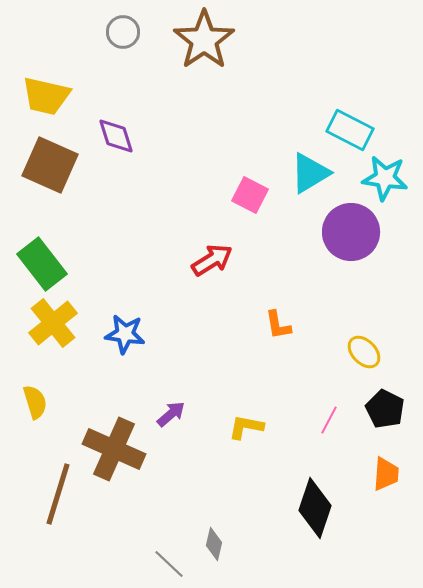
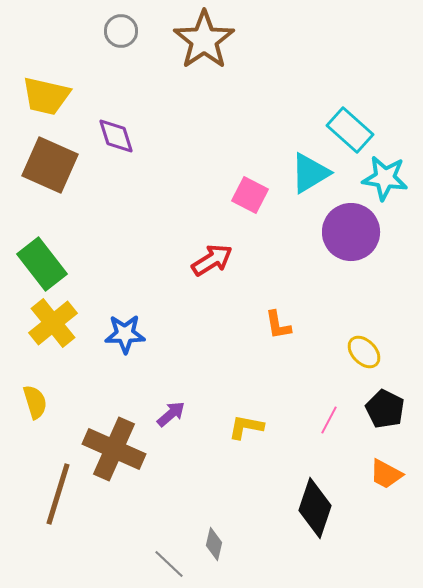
gray circle: moved 2 px left, 1 px up
cyan rectangle: rotated 15 degrees clockwise
blue star: rotated 9 degrees counterclockwise
orange trapezoid: rotated 114 degrees clockwise
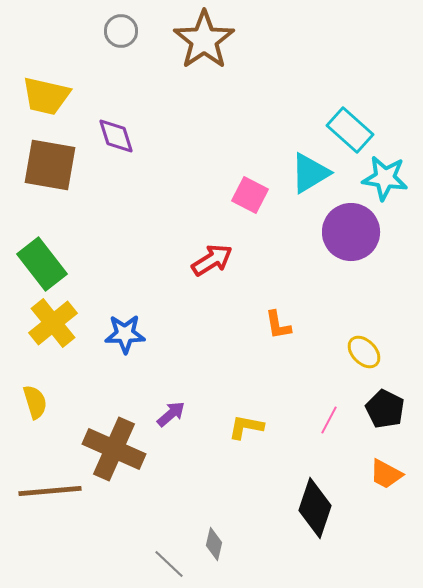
brown square: rotated 14 degrees counterclockwise
brown line: moved 8 px left, 3 px up; rotated 68 degrees clockwise
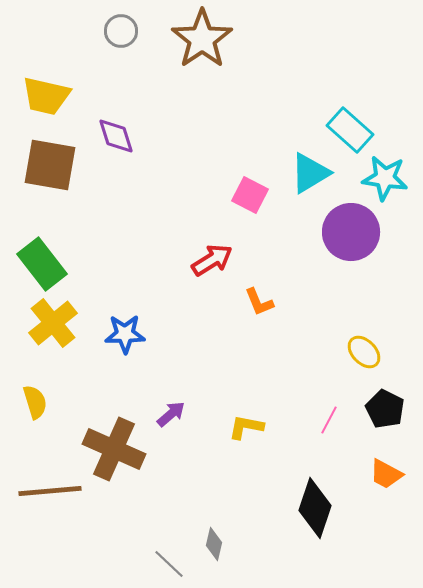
brown star: moved 2 px left, 1 px up
orange L-shape: moved 19 px left, 23 px up; rotated 12 degrees counterclockwise
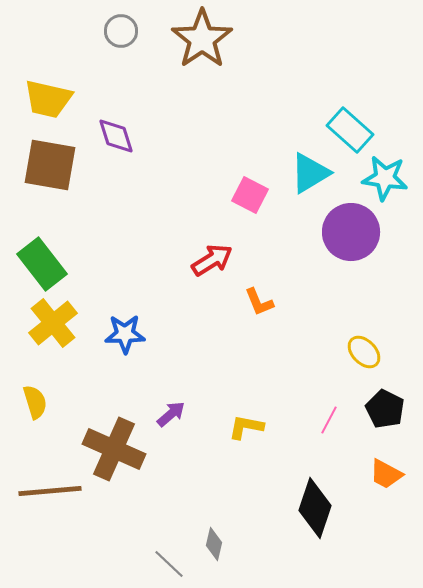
yellow trapezoid: moved 2 px right, 3 px down
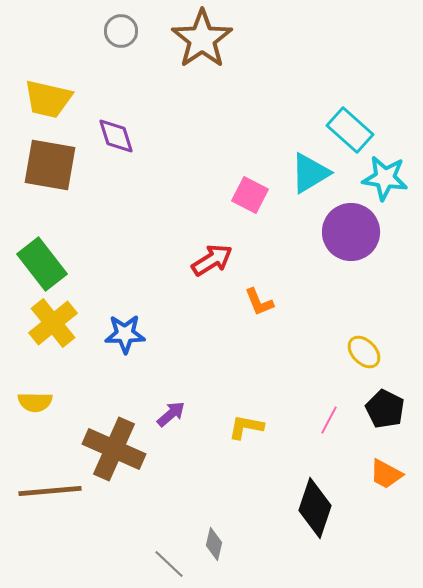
yellow semicircle: rotated 108 degrees clockwise
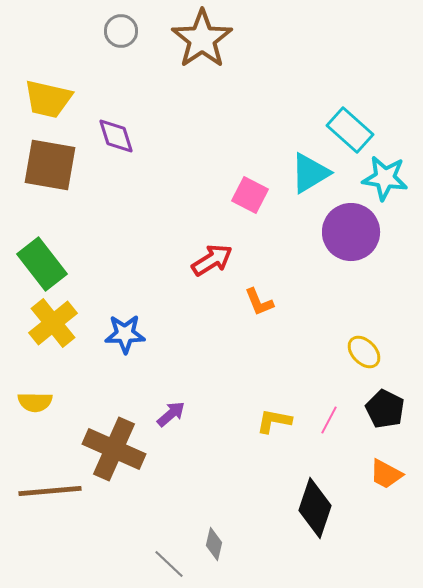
yellow L-shape: moved 28 px right, 6 px up
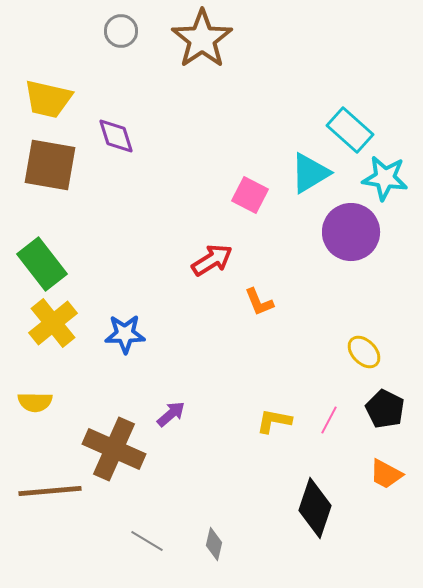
gray line: moved 22 px left, 23 px up; rotated 12 degrees counterclockwise
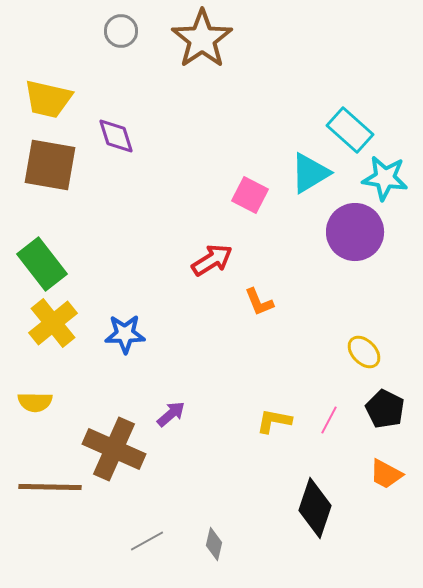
purple circle: moved 4 px right
brown line: moved 4 px up; rotated 6 degrees clockwise
gray line: rotated 60 degrees counterclockwise
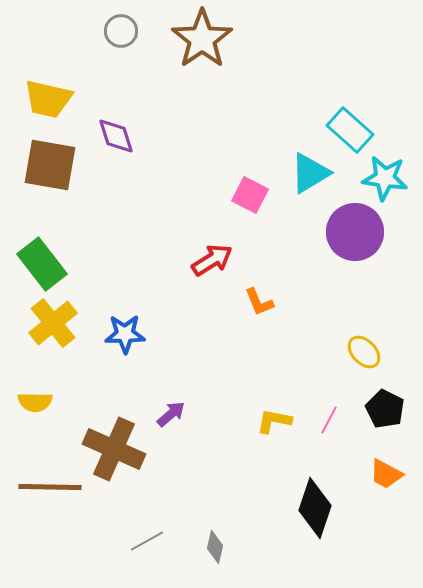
gray diamond: moved 1 px right, 3 px down
